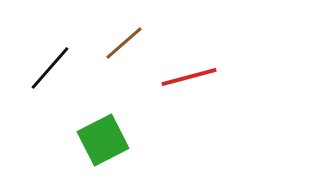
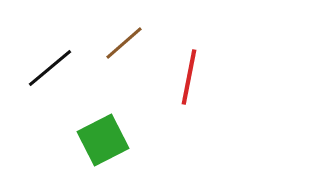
black line: rotated 9 degrees clockwise
red line: rotated 64 degrees counterclockwise
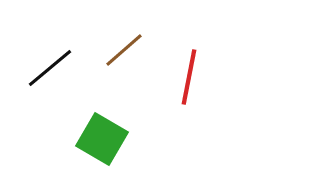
brown line: moved 7 px down
green square: moved 1 px left, 1 px up; rotated 33 degrees counterclockwise
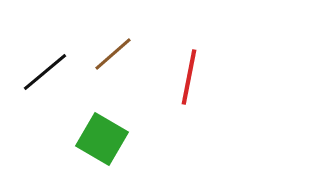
brown line: moved 11 px left, 4 px down
black line: moved 5 px left, 4 px down
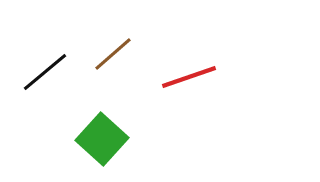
red line: rotated 60 degrees clockwise
green square: rotated 12 degrees clockwise
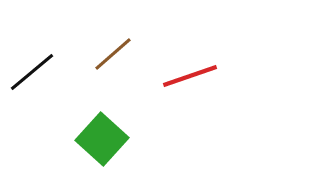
black line: moved 13 px left
red line: moved 1 px right, 1 px up
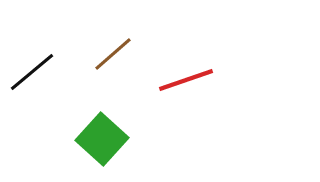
red line: moved 4 px left, 4 px down
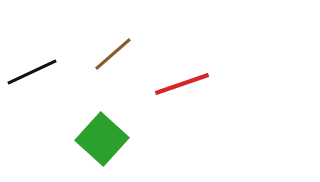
black line: rotated 15 degrees clockwise
red line: moved 4 px left, 4 px down
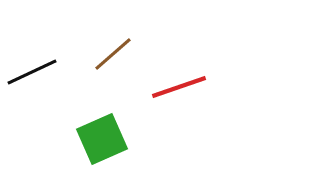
red line: moved 3 px left, 3 px down
green square: rotated 24 degrees clockwise
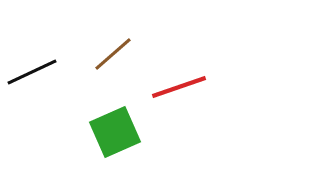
green square: moved 13 px right, 7 px up
